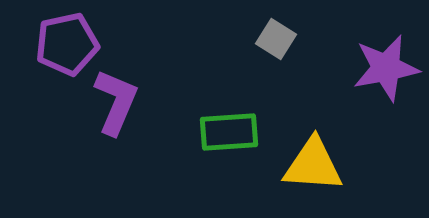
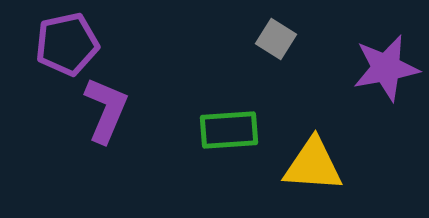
purple L-shape: moved 10 px left, 8 px down
green rectangle: moved 2 px up
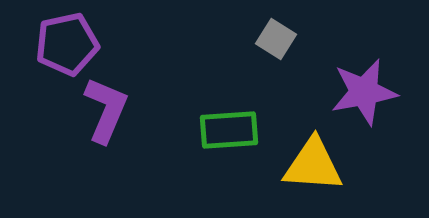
purple star: moved 22 px left, 24 px down
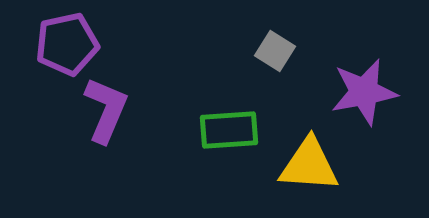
gray square: moved 1 px left, 12 px down
yellow triangle: moved 4 px left
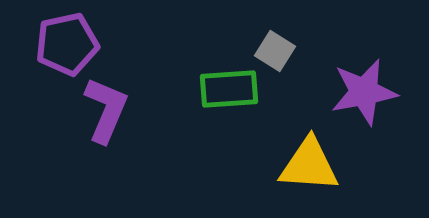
green rectangle: moved 41 px up
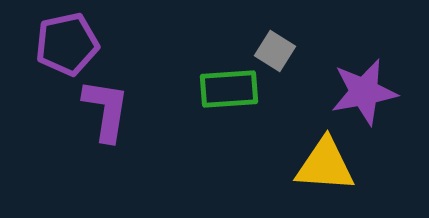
purple L-shape: rotated 14 degrees counterclockwise
yellow triangle: moved 16 px right
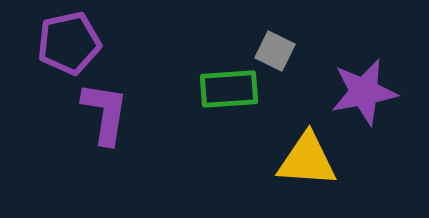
purple pentagon: moved 2 px right, 1 px up
gray square: rotated 6 degrees counterclockwise
purple L-shape: moved 1 px left, 3 px down
yellow triangle: moved 18 px left, 5 px up
